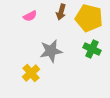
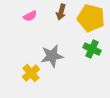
yellow pentagon: moved 2 px right
gray star: moved 1 px right, 5 px down
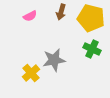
gray star: moved 2 px right, 4 px down
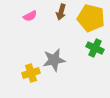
green cross: moved 3 px right, 1 px up
yellow cross: rotated 24 degrees clockwise
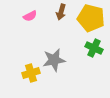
green cross: moved 1 px left
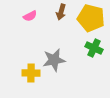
yellow cross: rotated 18 degrees clockwise
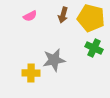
brown arrow: moved 2 px right, 3 px down
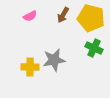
brown arrow: rotated 14 degrees clockwise
yellow cross: moved 1 px left, 6 px up
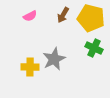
gray star: moved 1 px up; rotated 15 degrees counterclockwise
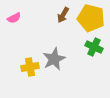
pink semicircle: moved 16 px left, 2 px down
green cross: moved 1 px up
yellow cross: rotated 12 degrees counterclockwise
